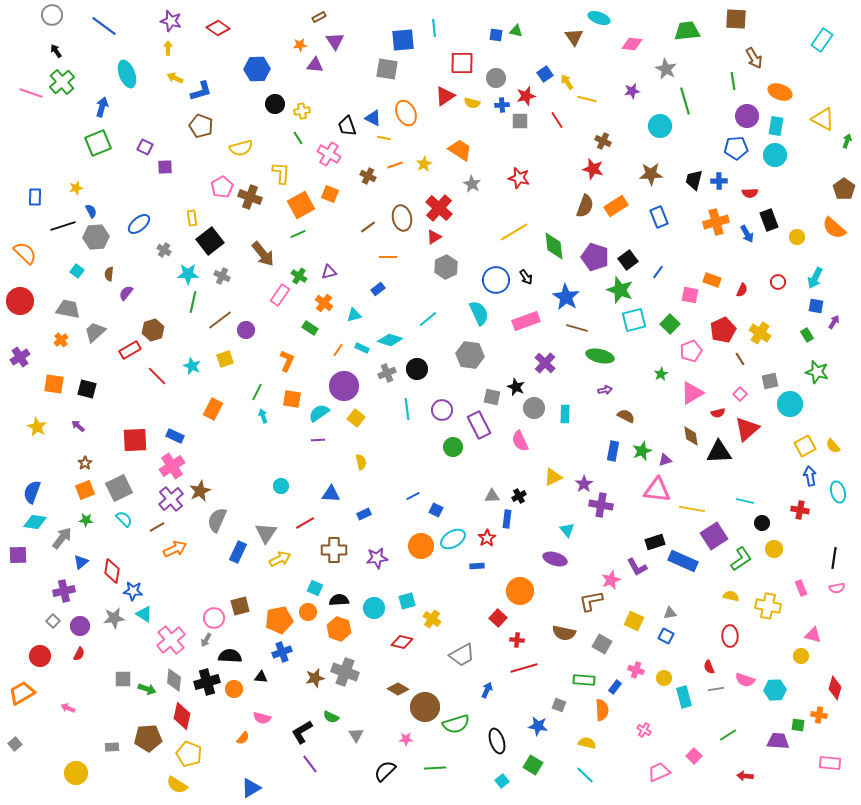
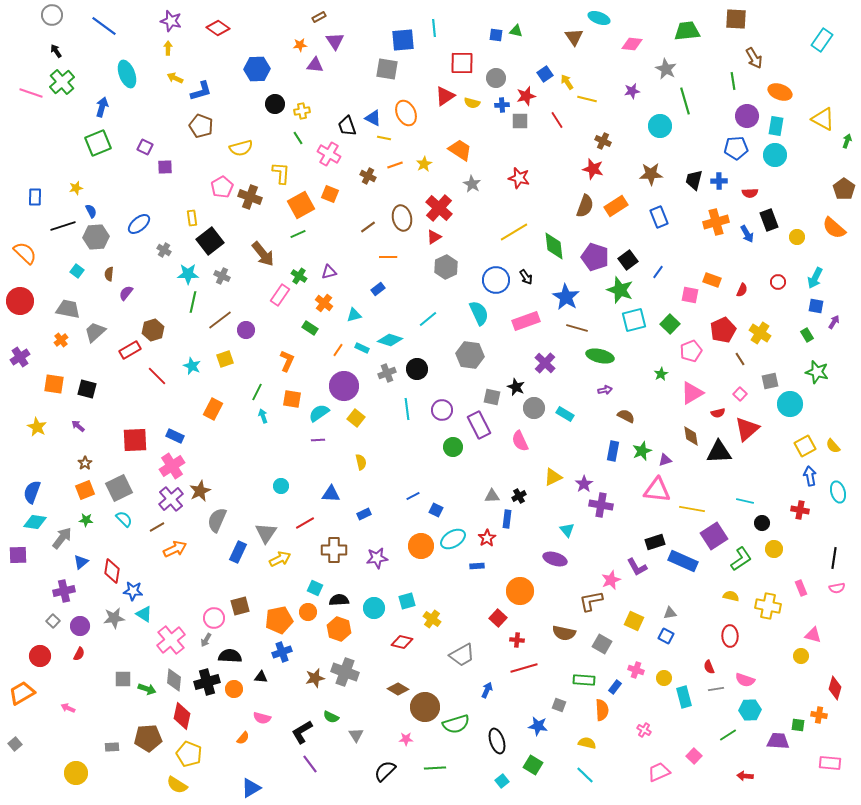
cyan rectangle at (565, 414): rotated 60 degrees counterclockwise
cyan hexagon at (775, 690): moved 25 px left, 20 px down
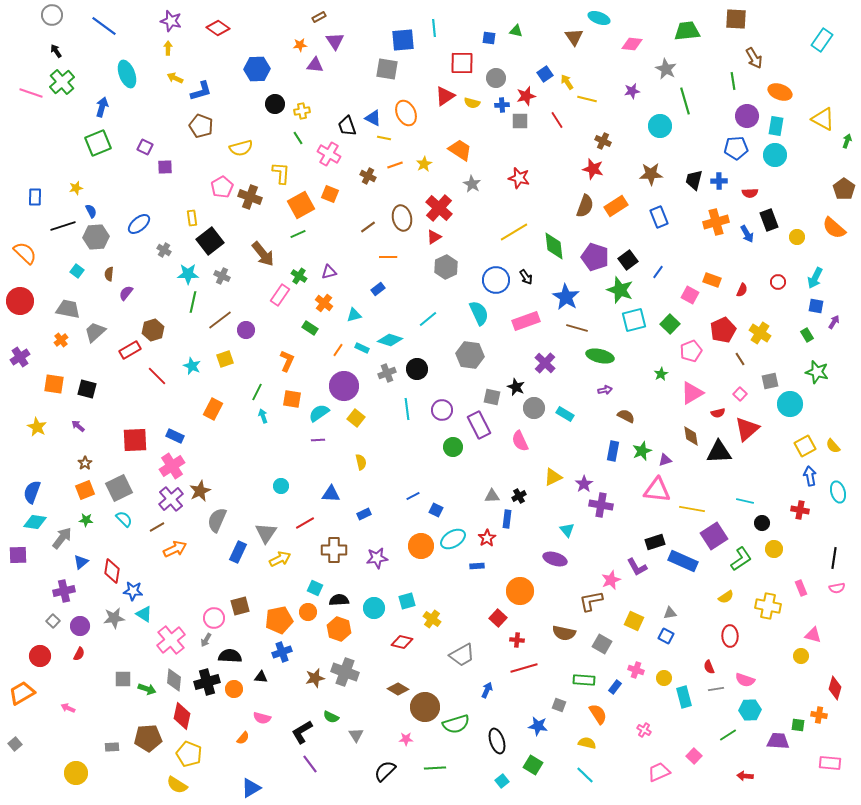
blue square at (496, 35): moved 7 px left, 3 px down
pink square at (690, 295): rotated 18 degrees clockwise
yellow semicircle at (731, 596): moved 5 px left, 1 px down; rotated 133 degrees clockwise
orange semicircle at (602, 710): moved 4 px left, 4 px down; rotated 30 degrees counterclockwise
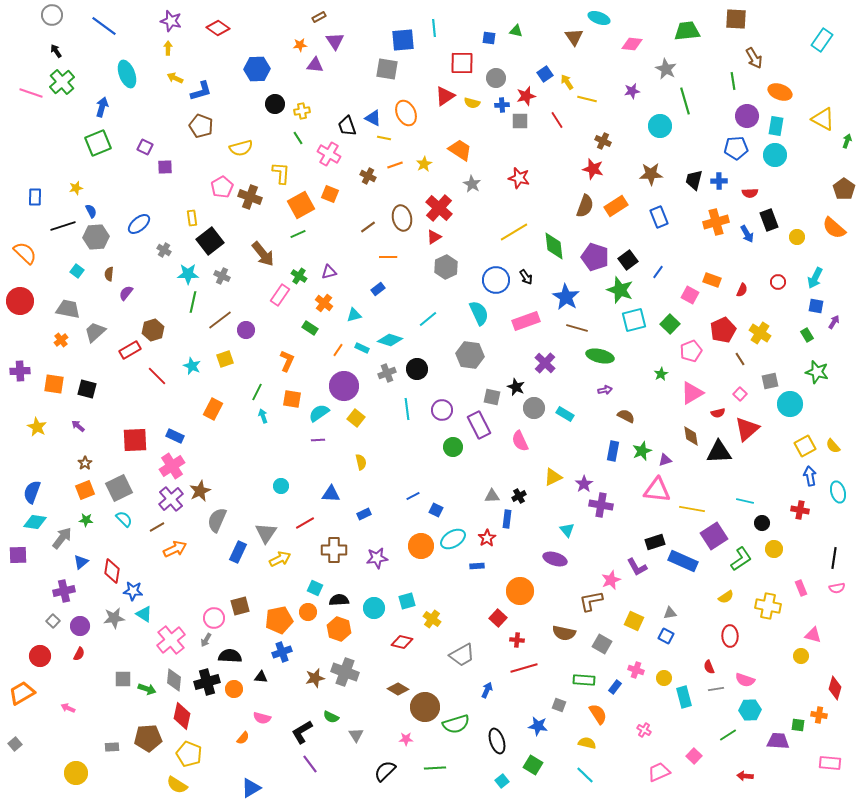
purple cross at (20, 357): moved 14 px down; rotated 30 degrees clockwise
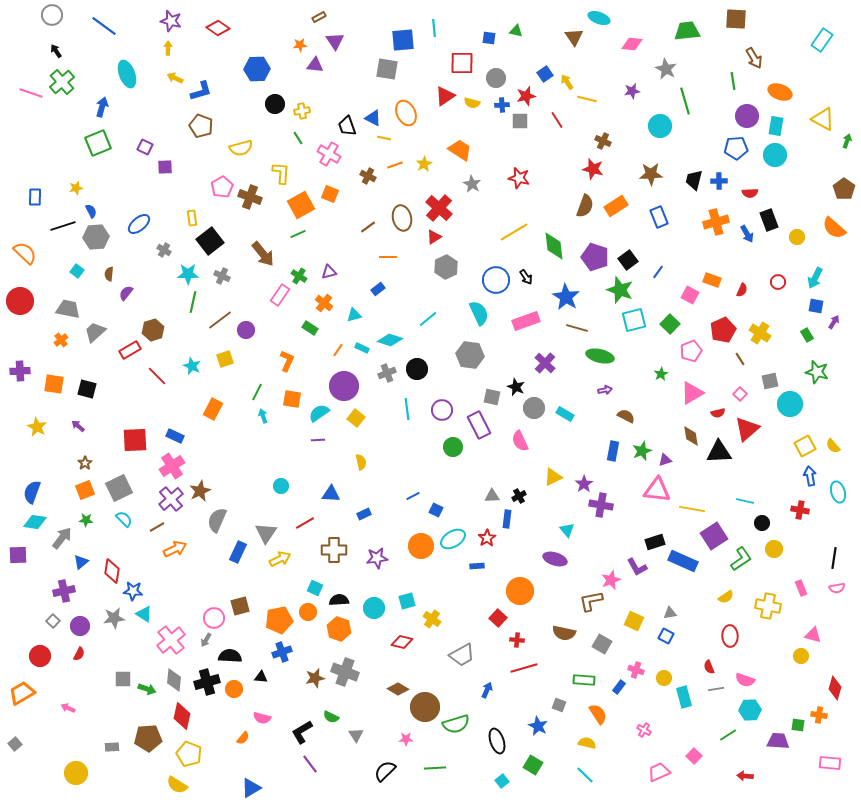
blue rectangle at (615, 687): moved 4 px right
blue star at (538, 726): rotated 18 degrees clockwise
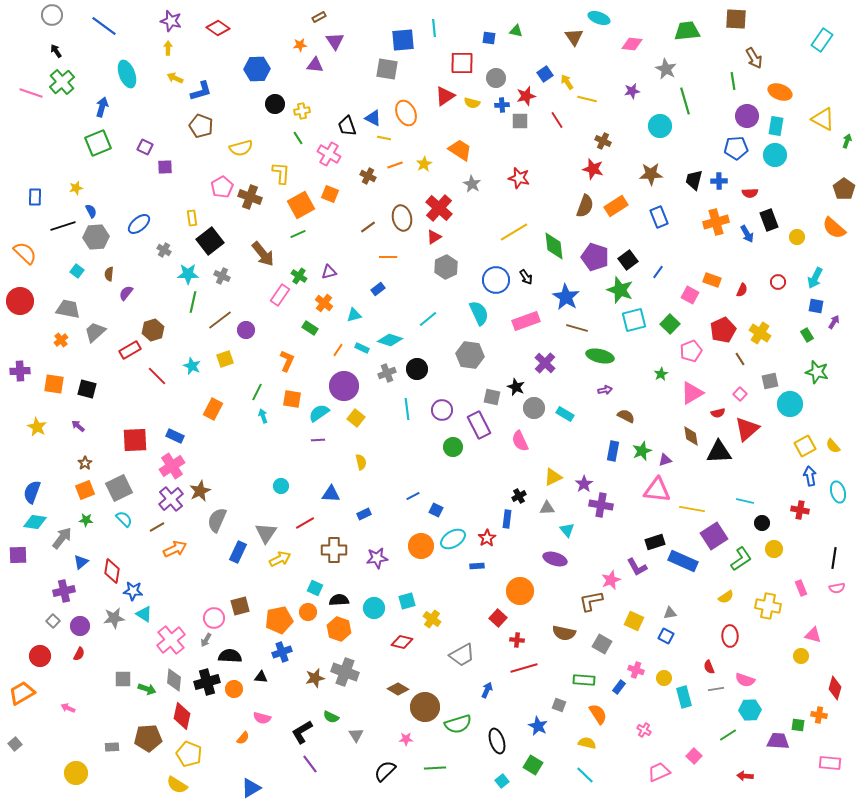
gray triangle at (492, 496): moved 55 px right, 12 px down
green semicircle at (456, 724): moved 2 px right
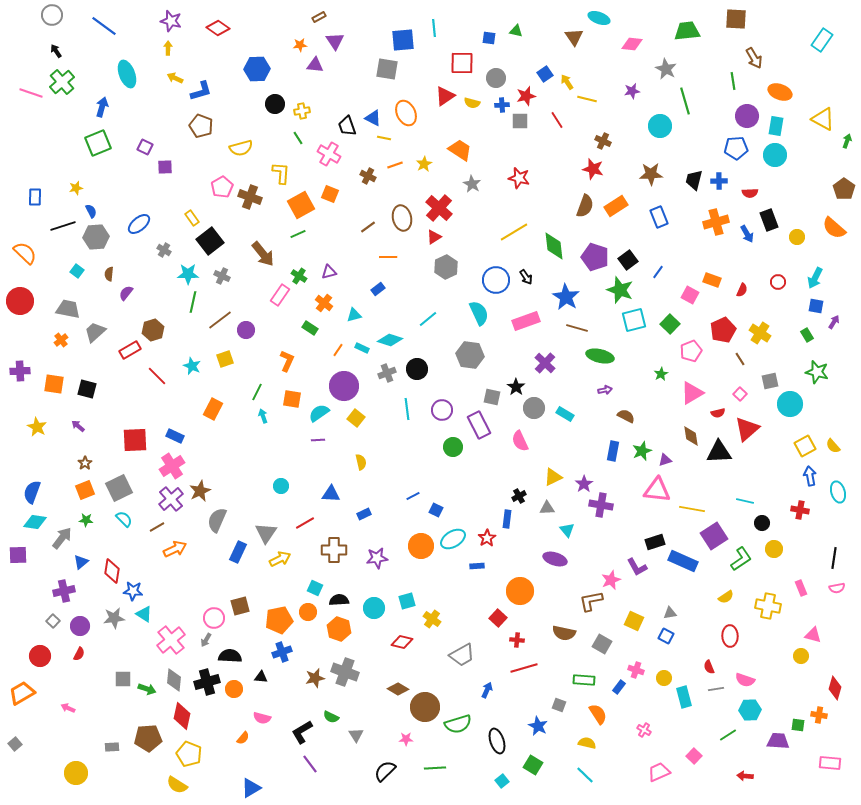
yellow rectangle at (192, 218): rotated 28 degrees counterclockwise
black star at (516, 387): rotated 12 degrees clockwise
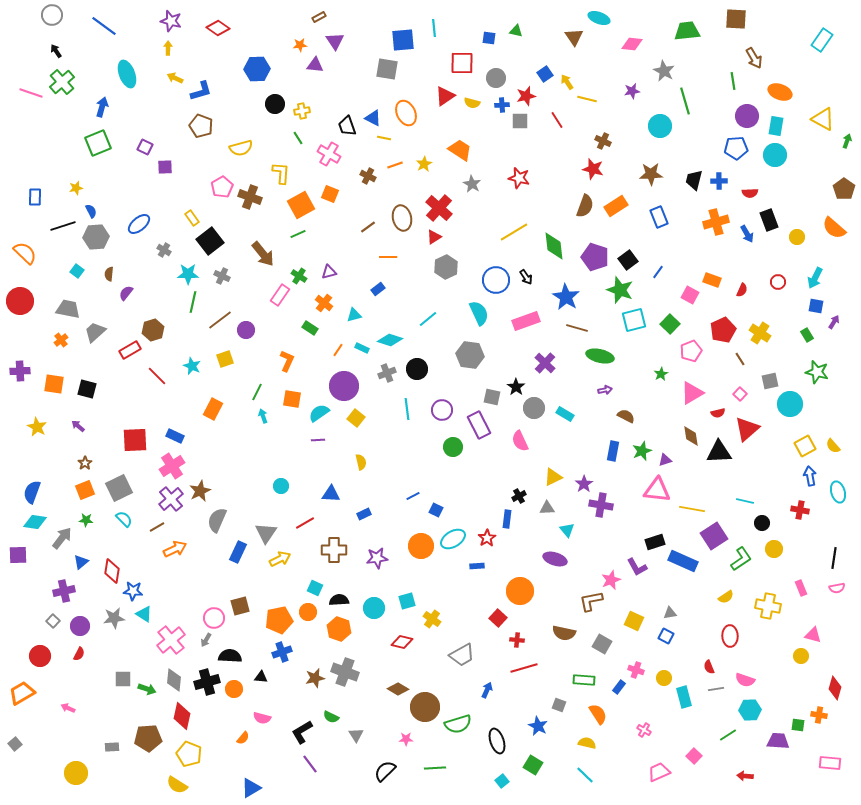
gray star at (666, 69): moved 2 px left, 2 px down
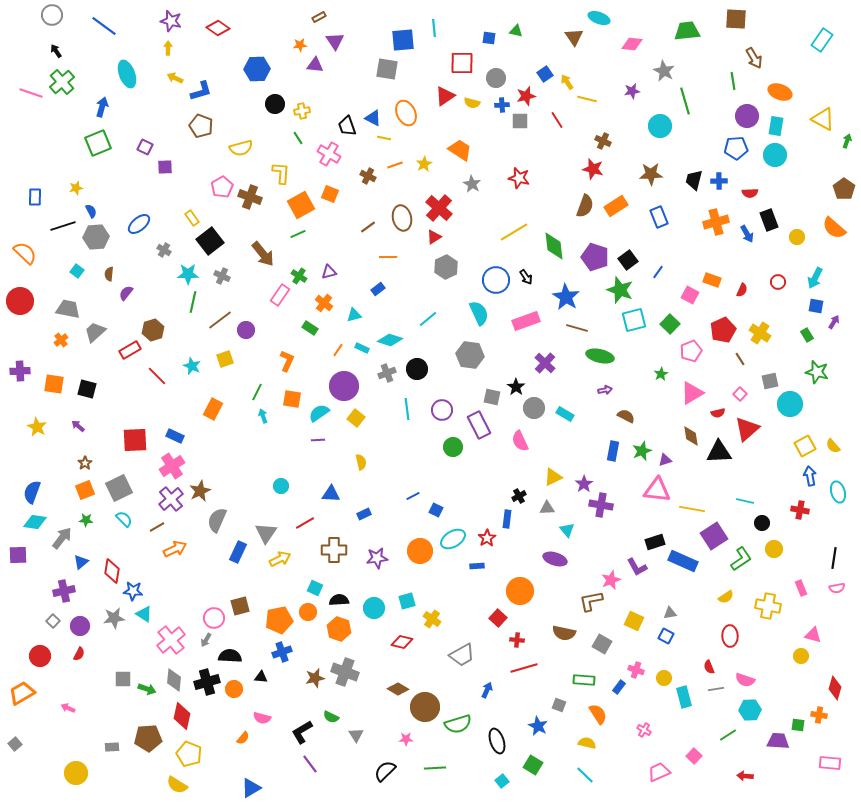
orange circle at (421, 546): moved 1 px left, 5 px down
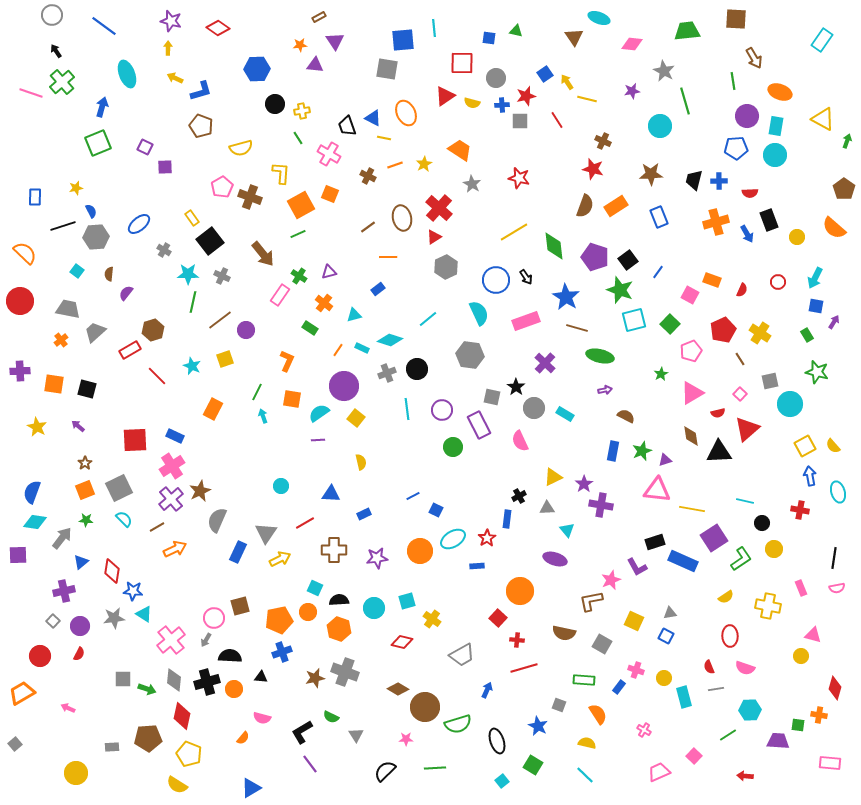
purple square at (714, 536): moved 2 px down
pink semicircle at (745, 680): moved 12 px up
